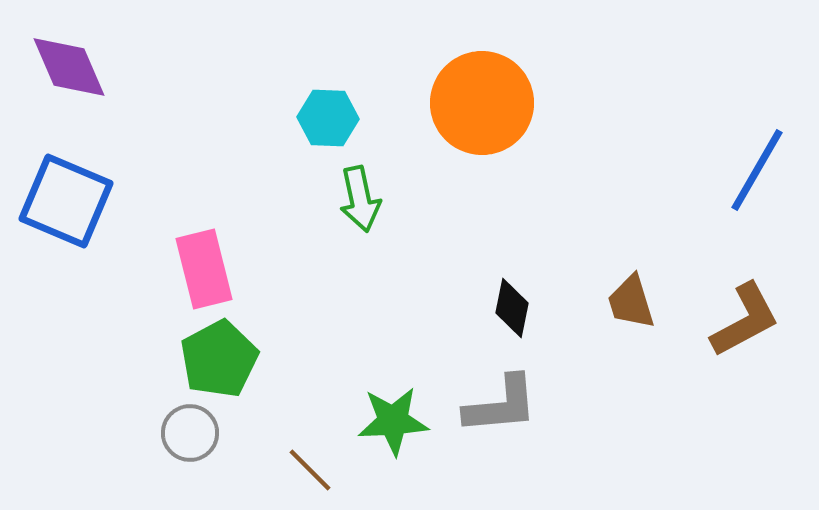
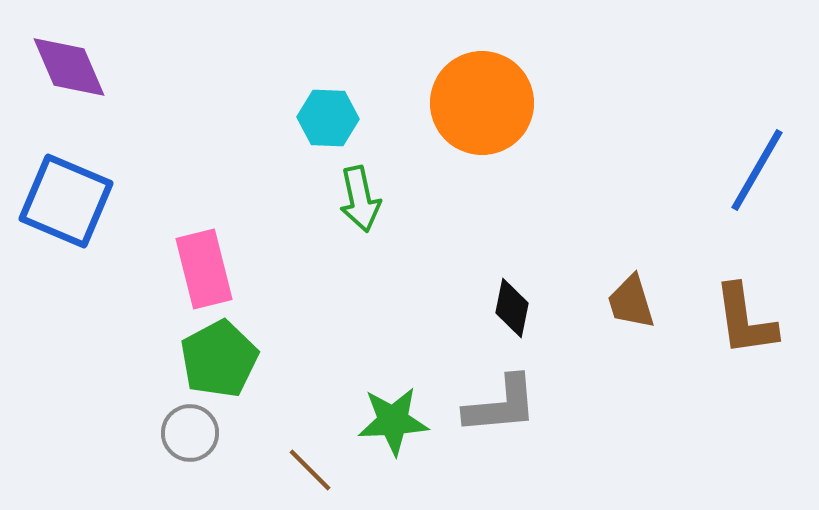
brown L-shape: rotated 110 degrees clockwise
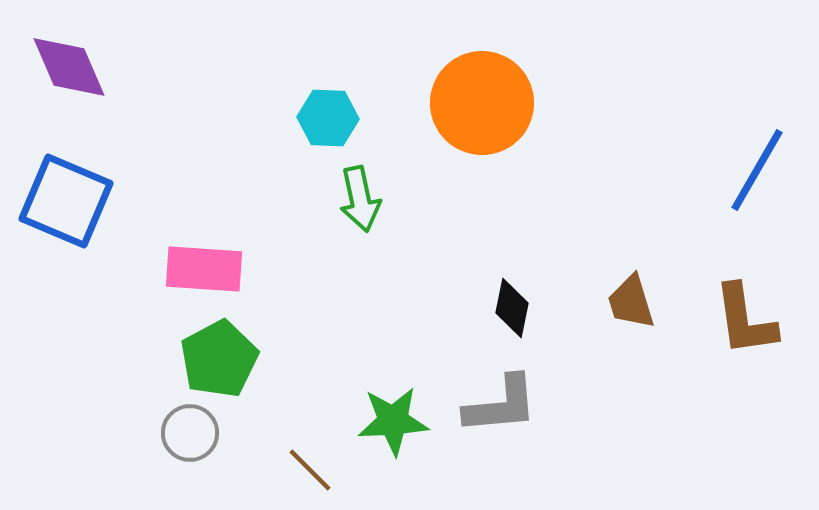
pink rectangle: rotated 72 degrees counterclockwise
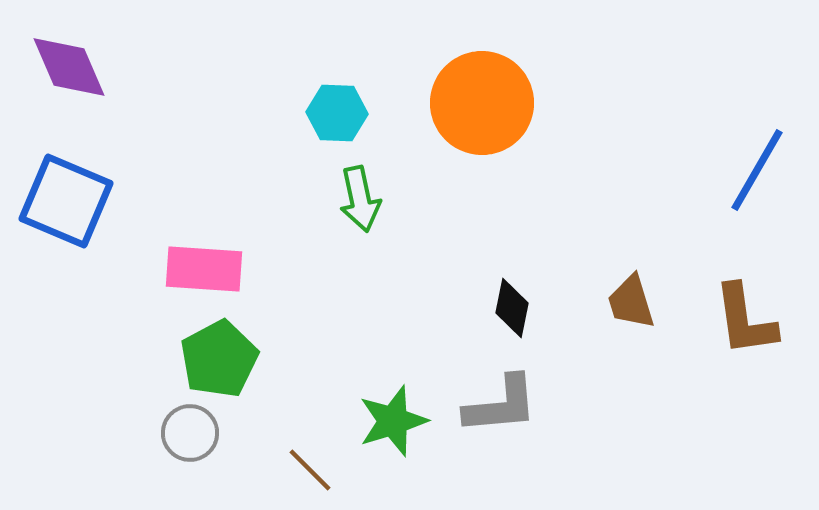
cyan hexagon: moved 9 px right, 5 px up
green star: rotated 14 degrees counterclockwise
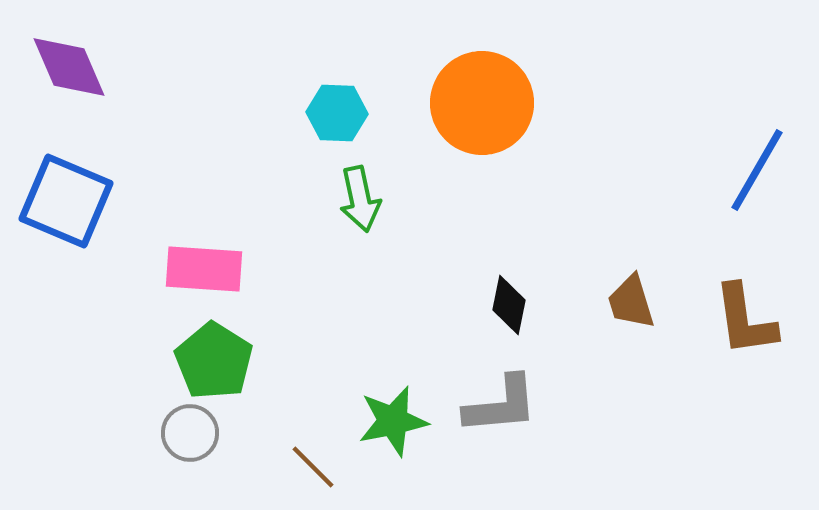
black diamond: moved 3 px left, 3 px up
green pentagon: moved 5 px left, 2 px down; rotated 12 degrees counterclockwise
green star: rotated 6 degrees clockwise
brown line: moved 3 px right, 3 px up
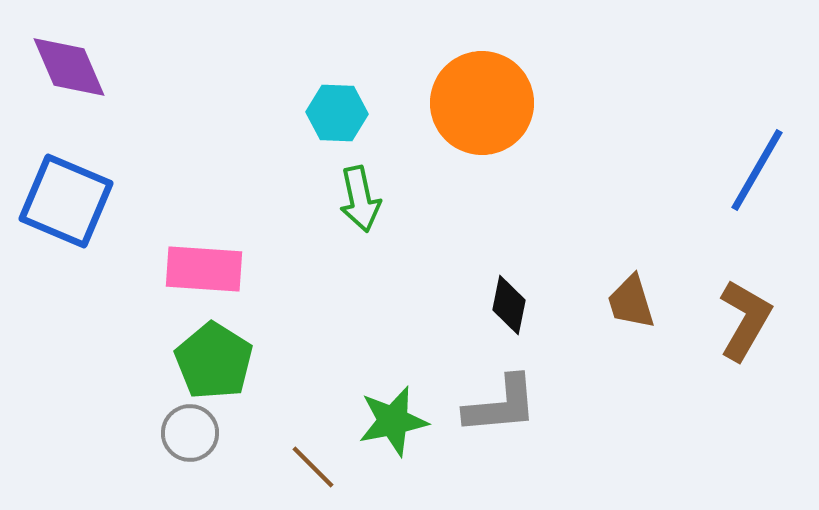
brown L-shape: rotated 142 degrees counterclockwise
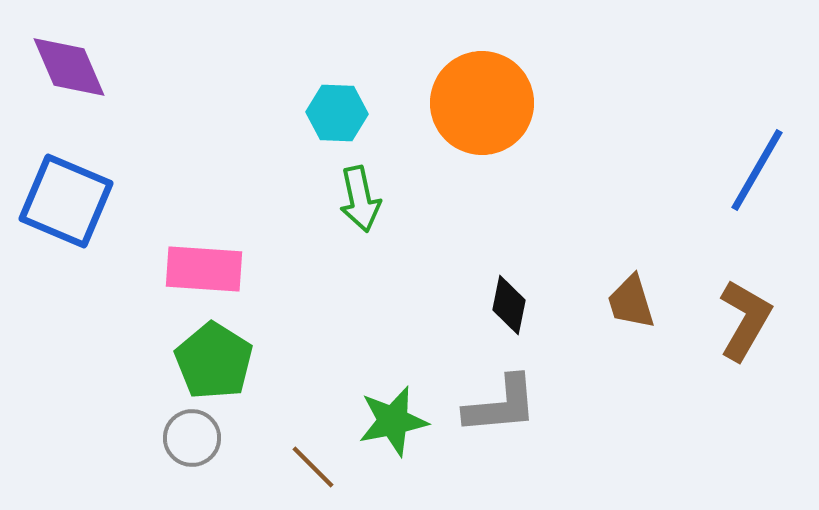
gray circle: moved 2 px right, 5 px down
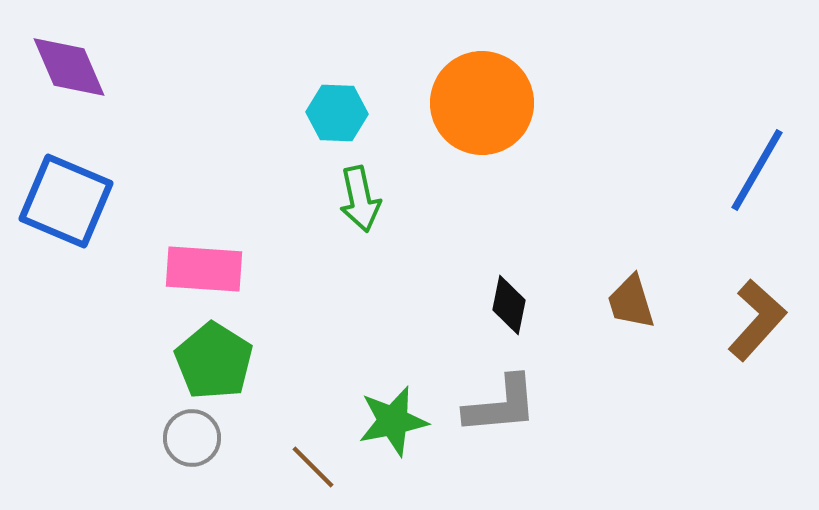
brown L-shape: moved 12 px right; rotated 12 degrees clockwise
